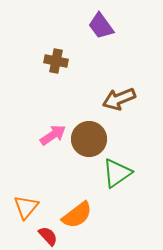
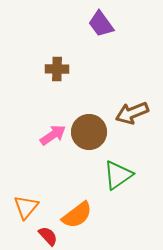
purple trapezoid: moved 2 px up
brown cross: moved 1 px right, 8 px down; rotated 10 degrees counterclockwise
brown arrow: moved 13 px right, 14 px down
brown circle: moved 7 px up
green triangle: moved 1 px right, 2 px down
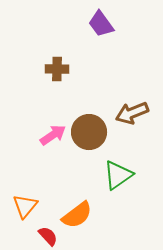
orange triangle: moved 1 px left, 1 px up
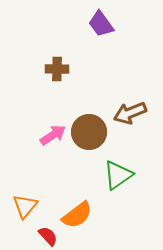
brown arrow: moved 2 px left
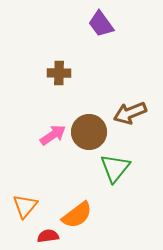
brown cross: moved 2 px right, 4 px down
green triangle: moved 3 px left, 7 px up; rotated 16 degrees counterclockwise
red semicircle: rotated 55 degrees counterclockwise
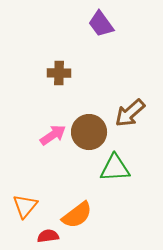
brown arrow: rotated 20 degrees counterclockwise
green triangle: rotated 48 degrees clockwise
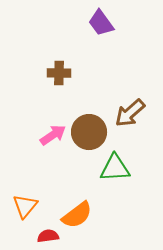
purple trapezoid: moved 1 px up
